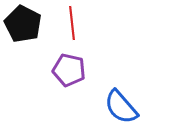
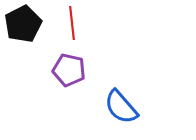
black pentagon: rotated 18 degrees clockwise
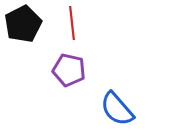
blue semicircle: moved 4 px left, 2 px down
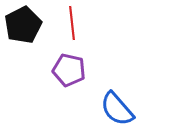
black pentagon: moved 1 px down
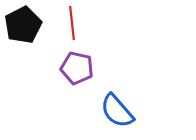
purple pentagon: moved 8 px right, 2 px up
blue semicircle: moved 2 px down
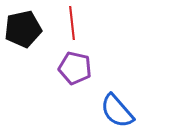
black pentagon: moved 4 px down; rotated 15 degrees clockwise
purple pentagon: moved 2 px left
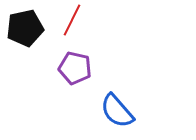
red line: moved 3 px up; rotated 32 degrees clockwise
black pentagon: moved 2 px right, 1 px up
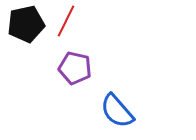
red line: moved 6 px left, 1 px down
black pentagon: moved 1 px right, 4 px up
